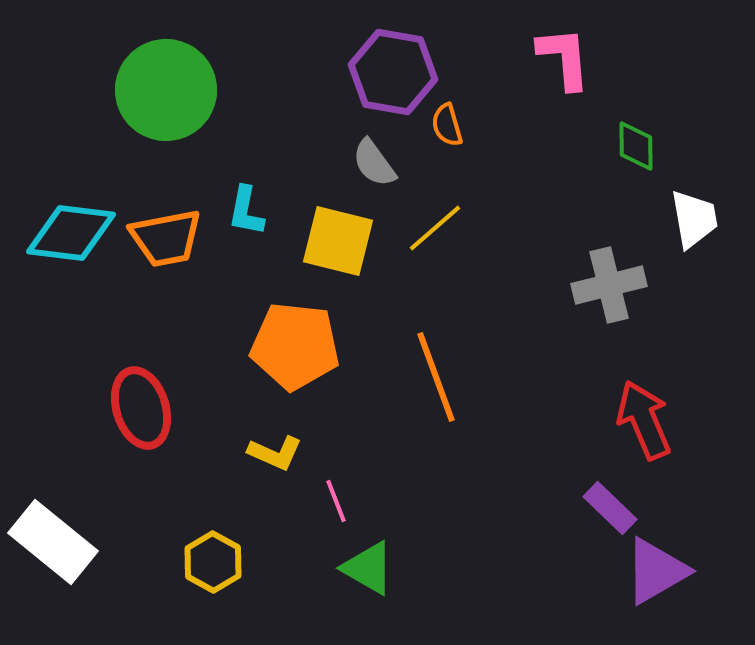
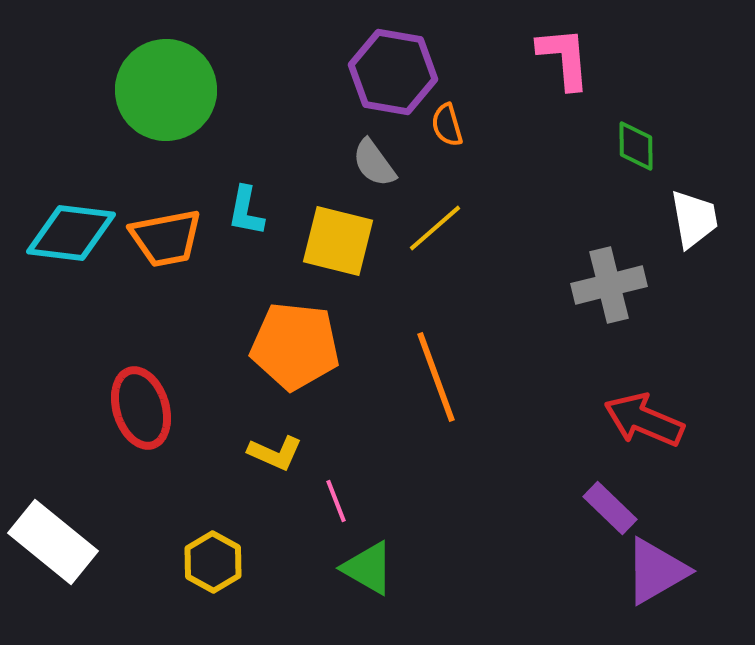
red arrow: rotated 44 degrees counterclockwise
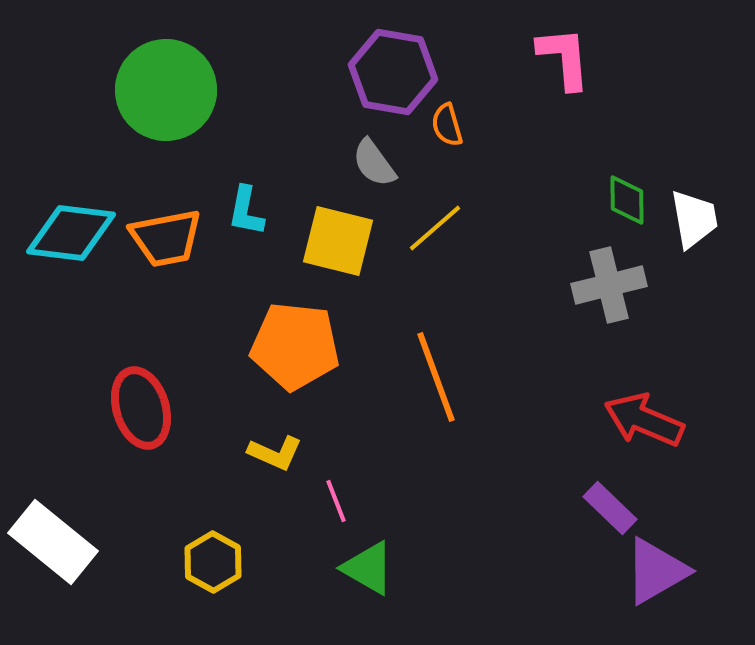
green diamond: moved 9 px left, 54 px down
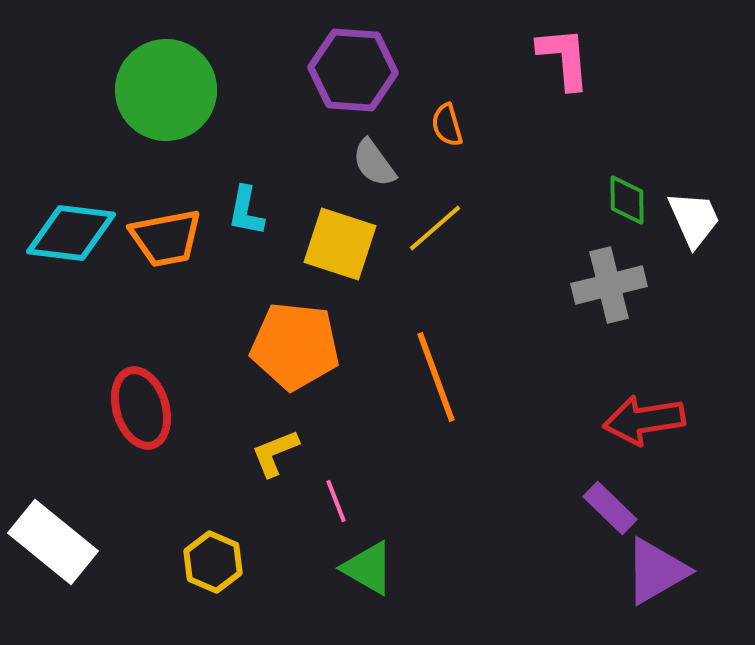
purple hexagon: moved 40 px left, 2 px up; rotated 6 degrees counterclockwise
white trapezoid: rotated 14 degrees counterclockwise
yellow square: moved 2 px right, 3 px down; rotated 4 degrees clockwise
red arrow: rotated 32 degrees counterclockwise
yellow L-shape: rotated 134 degrees clockwise
yellow hexagon: rotated 6 degrees counterclockwise
